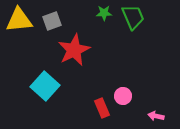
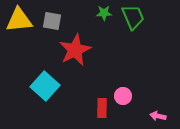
gray square: rotated 30 degrees clockwise
red star: moved 1 px right
red rectangle: rotated 24 degrees clockwise
pink arrow: moved 2 px right
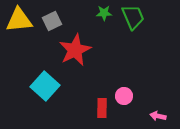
gray square: rotated 36 degrees counterclockwise
pink circle: moved 1 px right
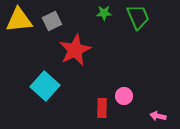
green trapezoid: moved 5 px right
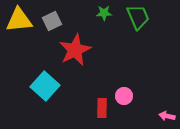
pink arrow: moved 9 px right
